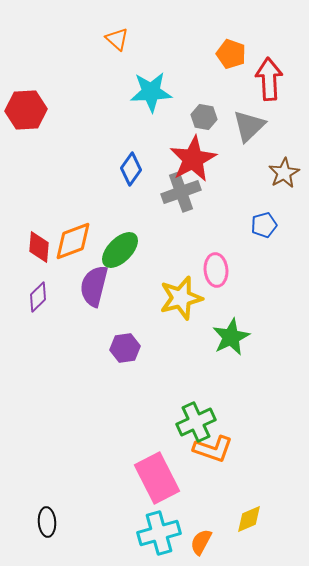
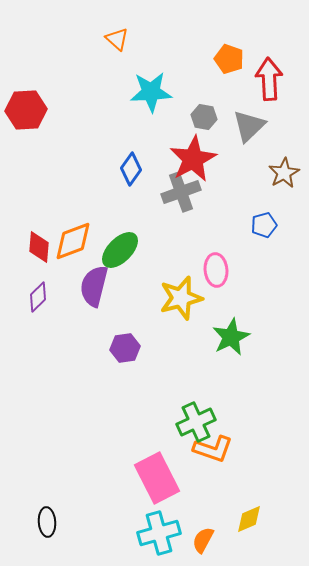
orange pentagon: moved 2 px left, 5 px down
orange semicircle: moved 2 px right, 2 px up
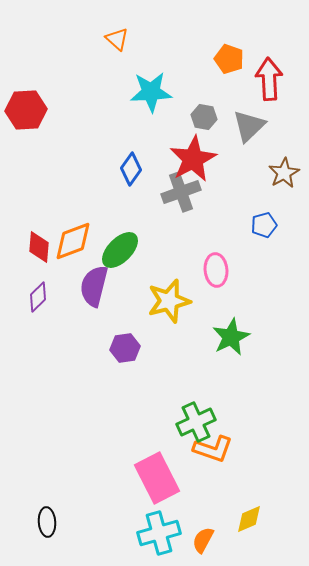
yellow star: moved 12 px left, 3 px down
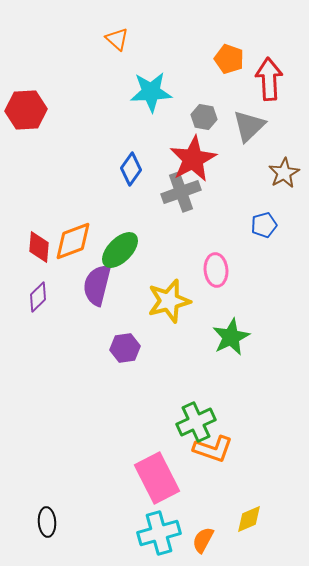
purple semicircle: moved 3 px right, 1 px up
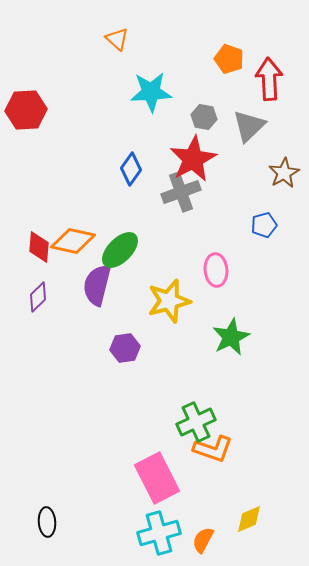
orange diamond: rotated 33 degrees clockwise
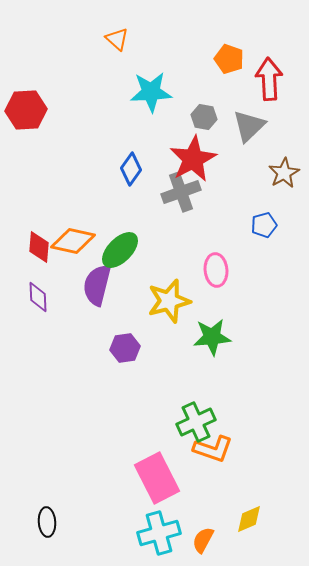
purple diamond: rotated 48 degrees counterclockwise
green star: moved 19 px left; rotated 21 degrees clockwise
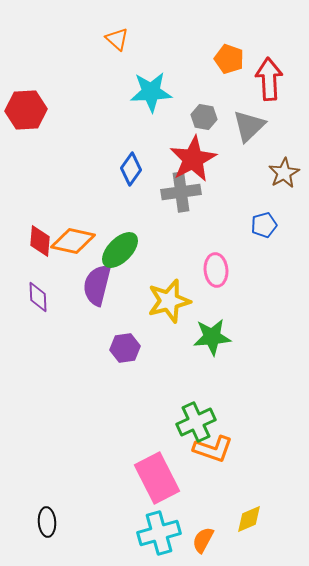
gray cross: rotated 12 degrees clockwise
red diamond: moved 1 px right, 6 px up
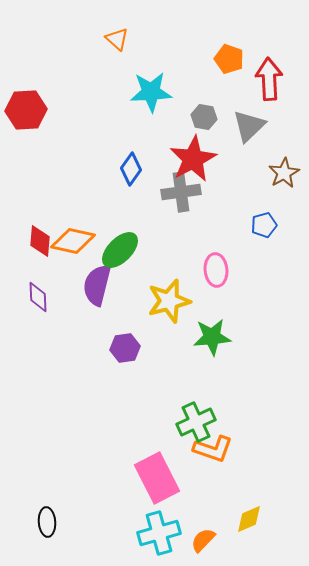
orange semicircle: rotated 16 degrees clockwise
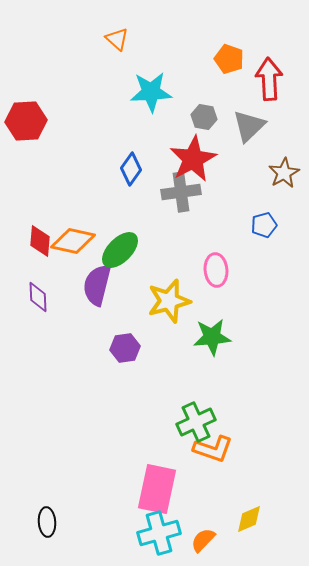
red hexagon: moved 11 px down
pink rectangle: moved 11 px down; rotated 39 degrees clockwise
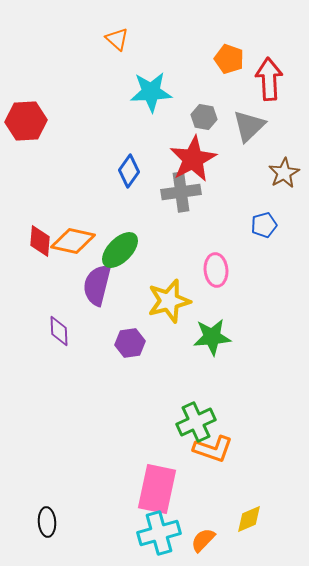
blue diamond: moved 2 px left, 2 px down
purple diamond: moved 21 px right, 34 px down
purple hexagon: moved 5 px right, 5 px up
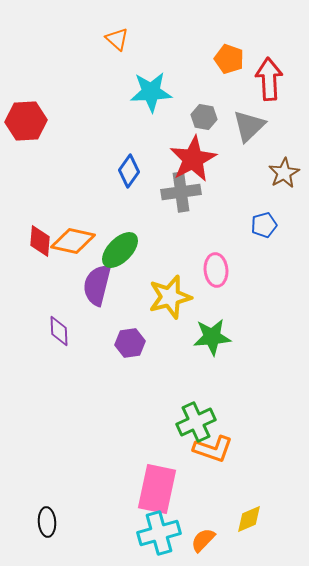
yellow star: moved 1 px right, 4 px up
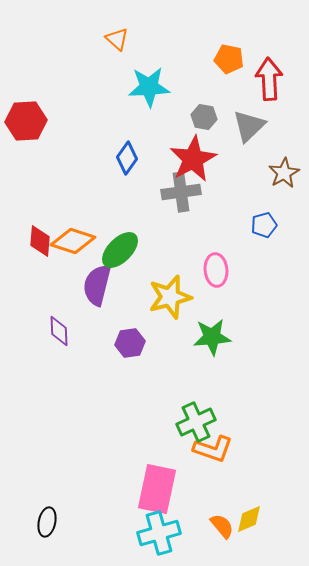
orange pentagon: rotated 8 degrees counterclockwise
cyan star: moved 2 px left, 5 px up
blue diamond: moved 2 px left, 13 px up
orange diamond: rotated 6 degrees clockwise
black ellipse: rotated 16 degrees clockwise
orange semicircle: moved 19 px right, 14 px up; rotated 96 degrees clockwise
